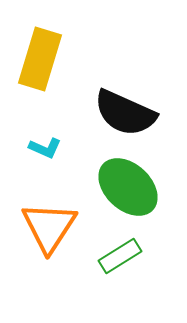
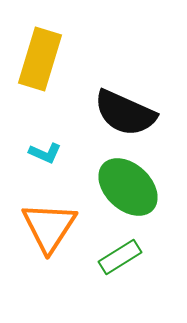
cyan L-shape: moved 5 px down
green rectangle: moved 1 px down
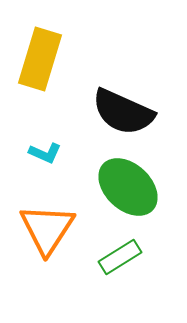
black semicircle: moved 2 px left, 1 px up
orange triangle: moved 2 px left, 2 px down
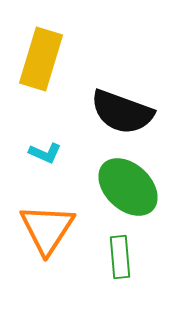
yellow rectangle: moved 1 px right
black semicircle: moved 1 px left; rotated 4 degrees counterclockwise
green rectangle: rotated 63 degrees counterclockwise
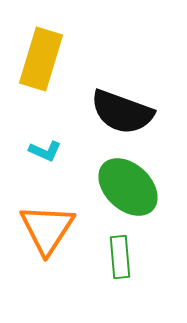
cyan L-shape: moved 2 px up
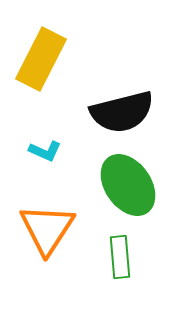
yellow rectangle: rotated 10 degrees clockwise
black semicircle: rotated 34 degrees counterclockwise
green ellipse: moved 2 px up; rotated 12 degrees clockwise
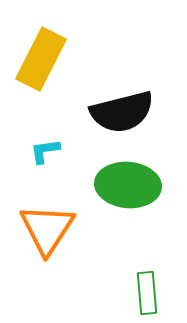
cyan L-shape: rotated 148 degrees clockwise
green ellipse: rotated 50 degrees counterclockwise
green rectangle: moved 27 px right, 36 px down
